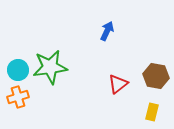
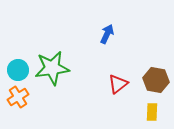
blue arrow: moved 3 px down
green star: moved 2 px right, 1 px down
brown hexagon: moved 4 px down
orange cross: rotated 15 degrees counterclockwise
yellow rectangle: rotated 12 degrees counterclockwise
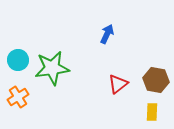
cyan circle: moved 10 px up
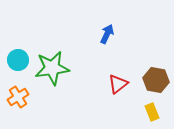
yellow rectangle: rotated 24 degrees counterclockwise
